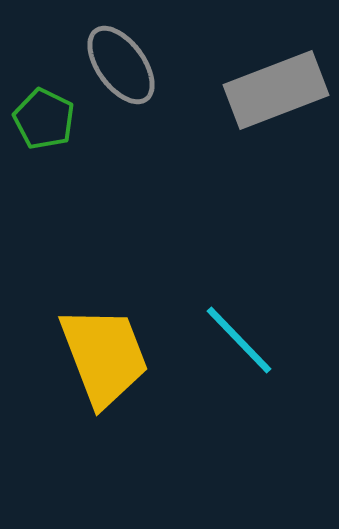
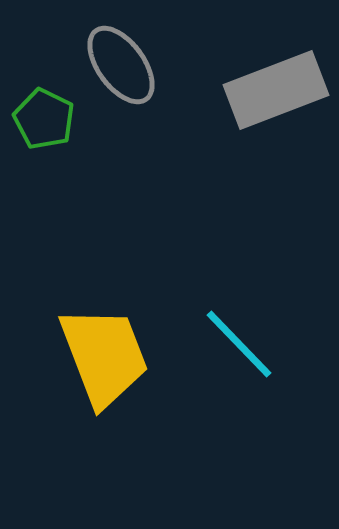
cyan line: moved 4 px down
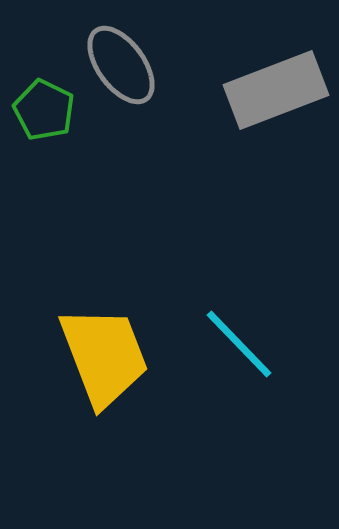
green pentagon: moved 9 px up
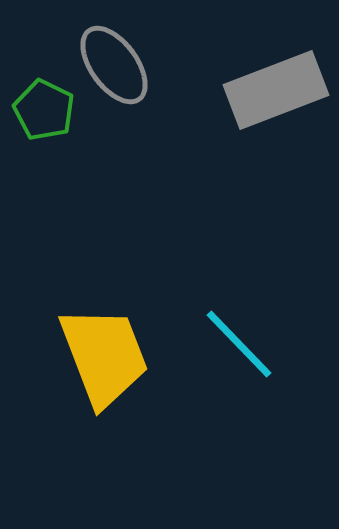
gray ellipse: moved 7 px left
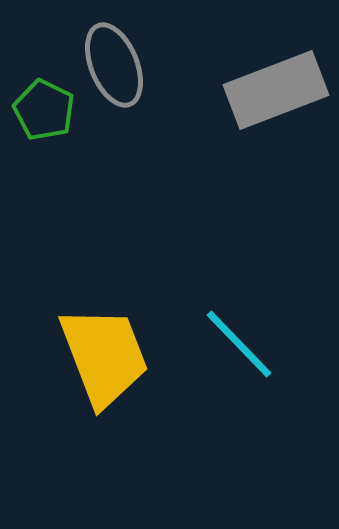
gray ellipse: rotated 14 degrees clockwise
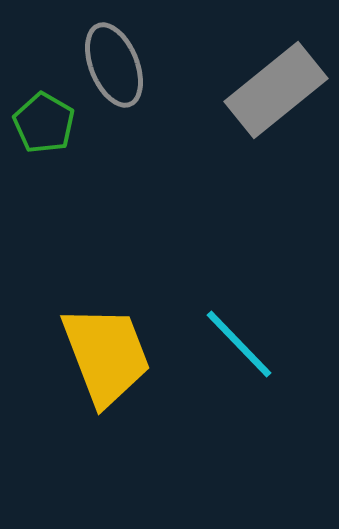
gray rectangle: rotated 18 degrees counterclockwise
green pentagon: moved 13 px down; rotated 4 degrees clockwise
yellow trapezoid: moved 2 px right, 1 px up
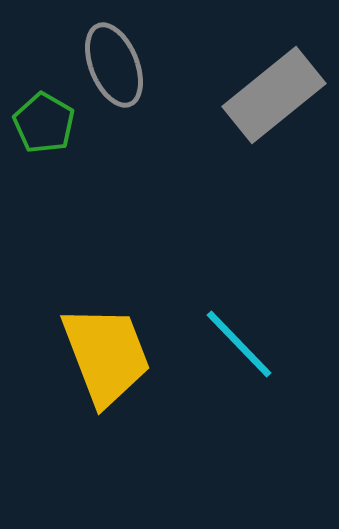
gray rectangle: moved 2 px left, 5 px down
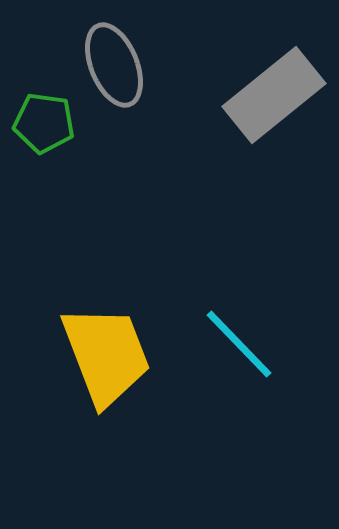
green pentagon: rotated 22 degrees counterclockwise
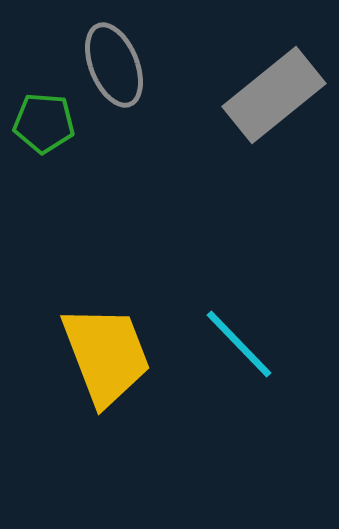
green pentagon: rotated 4 degrees counterclockwise
